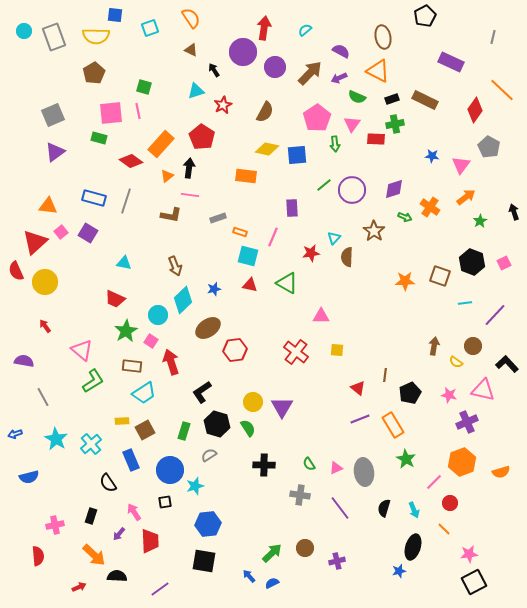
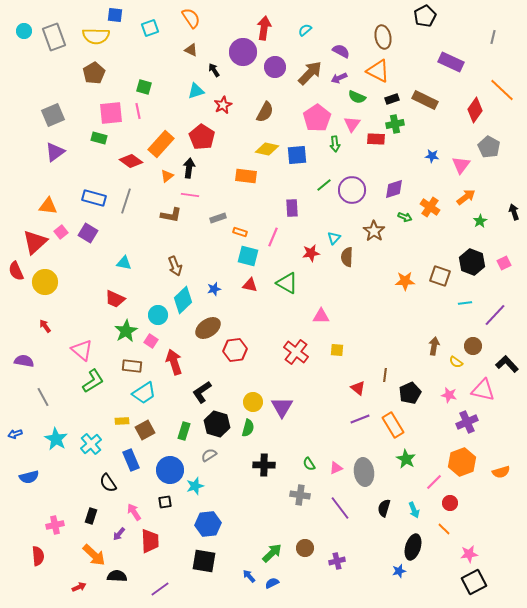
red arrow at (171, 362): moved 3 px right
green semicircle at (248, 428): rotated 48 degrees clockwise
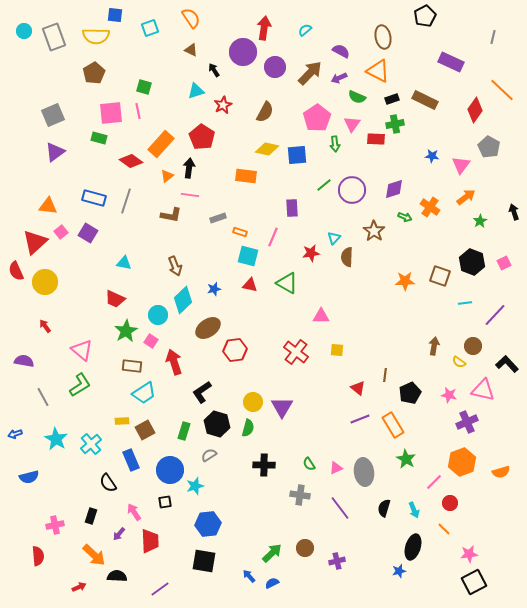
yellow semicircle at (456, 362): moved 3 px right
green L-shape at (93, 381): moved 13 px left, 4 px down
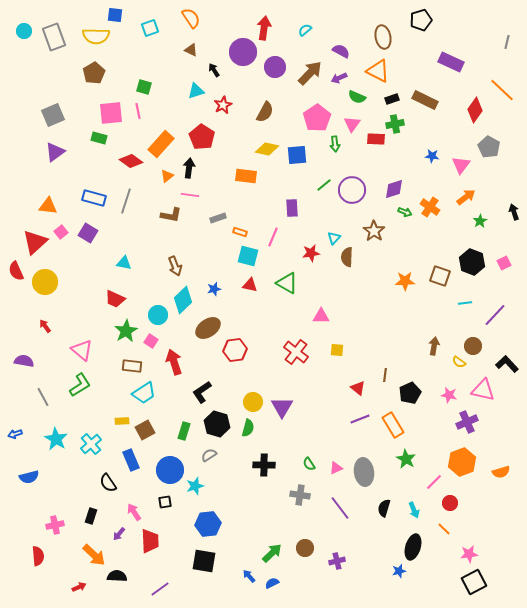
black pentagon at (425, 16): moved 4 px left, 4 px down; rotated 10 degrees clockwise
gray line at (493, 37): moved 14 px right, 5 px down
green arrow at (405, 217): moved 5 px up
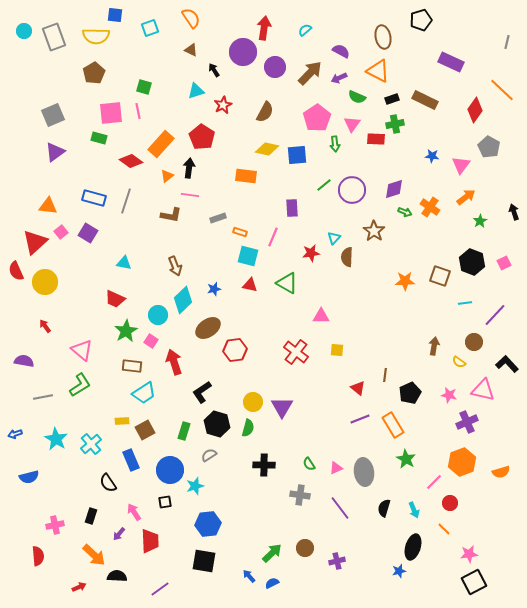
brown circle at (473, 346): moved 1 px right, 4 px up
gray line at (43, 397): rotated 72 degrees counterclockwise
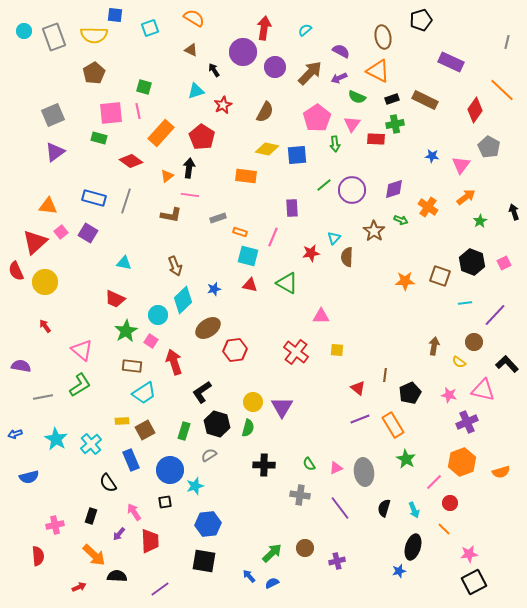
orange semicircle at (191, 18): moved 3 px right; rotated 25 degrees counterclockwise
yellow semicircle at (96, 36): moved 2 px left, 1 px up
orange rectangle at (161, 144): moved 11 px up
orange cross at (430, 207): moved 2 px left
green arrow at (405, 212): moved 4 px left, 8 px down
purple semicircle at (24, 361): moved 3 px left, 5 px down
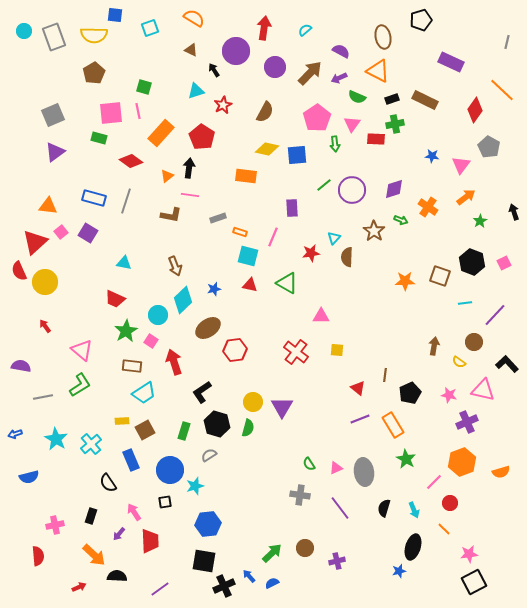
purple circle at (243, 52): moved 7 px left, 1 px up
red semicircle at (16, 271): moved 3 px right
black cross at (264, 465): moved 40 px left, 121 px down; rotated 25 degrees counterclockwise
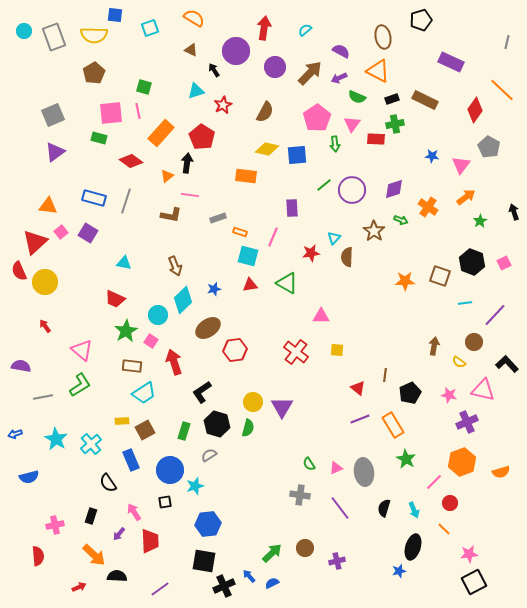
black arrow at (189, 168): moved 2 px left, 5 px up
red triangle at (250, 285): rotated 21 degrees counterclockwise
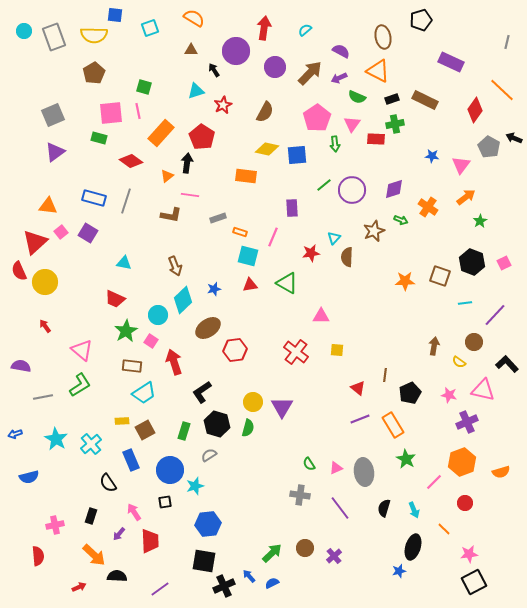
brown triangle at (191, 50): rotated 24 degrees counterclockwise
black arrow at (514, 212): moved 74 px up; rotated 49 degrees counterclockwise
brown star at (374, 231): rotated 15 degrees clockwise
red circle at (450, 503): moved 15 px right
purple cross at (337, 561): moved 3 px left, 5 px up; rotated 28 degrees counterclockwise
